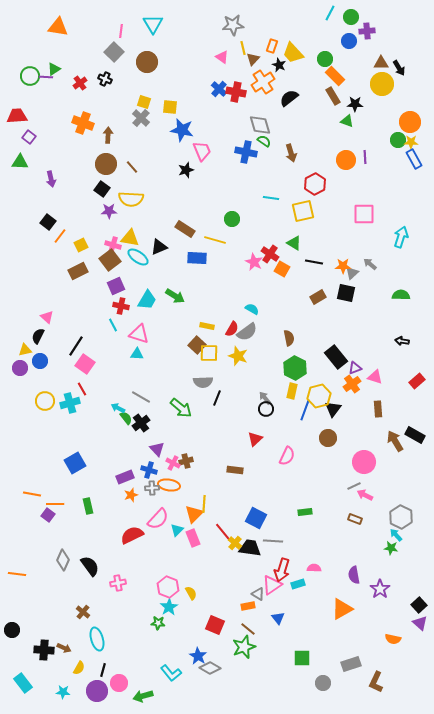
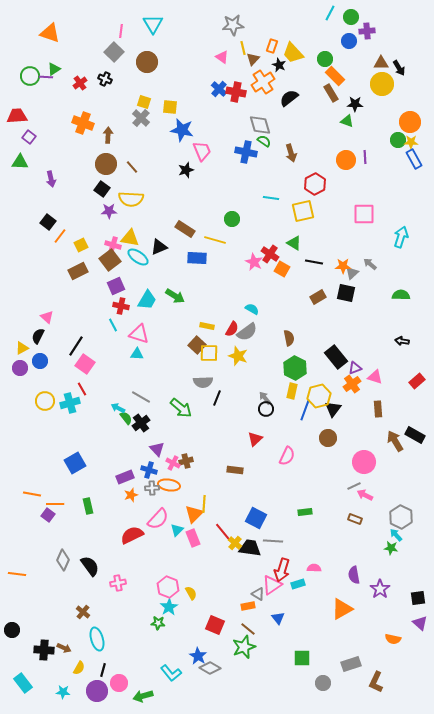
orange triangle at (58, 27): moved 8 px left, 6 px down; rotated 10 degrees clockwise
brown rectangle at (333, 96): moved 2 px left, 3 px up
yellow triangle at (25, 350): moved 3 px left, 2 px up; rotated 16 degrees counterclockwise
black square at (419, 605): moved 1 px left, 7 px up; rotated 35 degrees clockwise
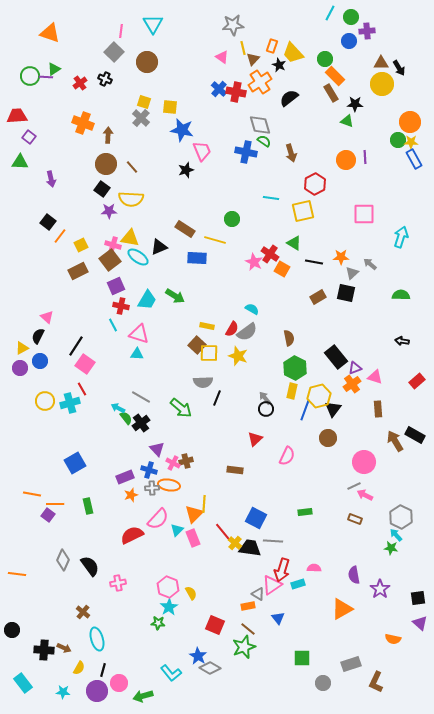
orange cross at (263, 82): moved 3 px left
orange star at (343, 266): moved 2 px left, 9 px up
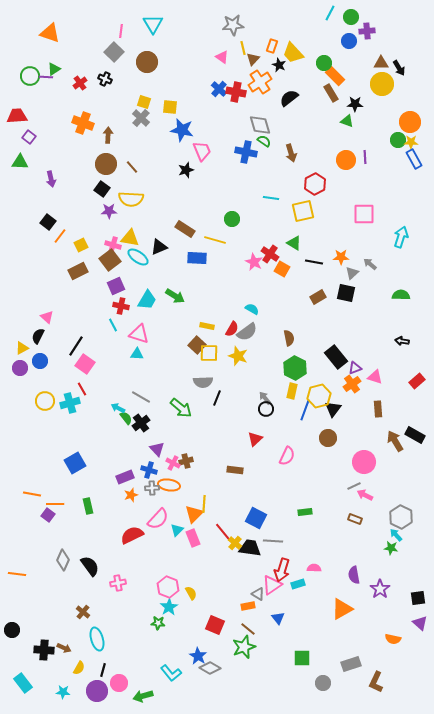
green circle at (325, 59): moved 1 px left, 4 px down
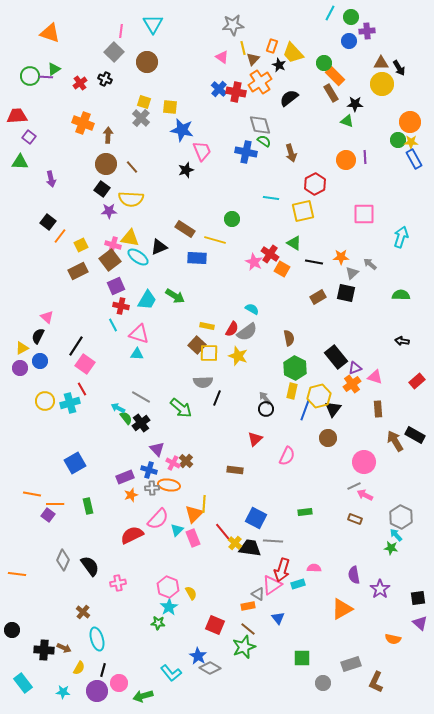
brown cross at (186, 461): rotated 32 degrees counterclockwise
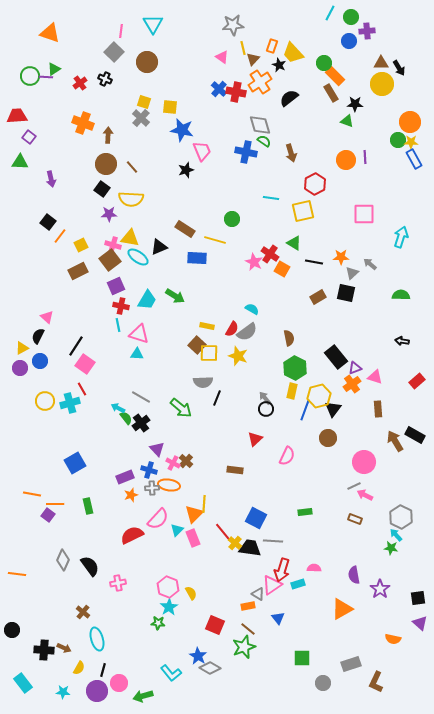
purple star at (109, 211): moved 3 px down
cyan line at (113, 325): moved 5 px right; rotated 16 degrees clockwise
